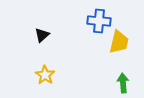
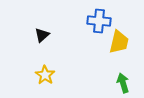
green arrow: rotated 12 degrees counterclockwise
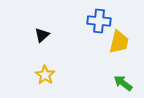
green arrow: rotated 36 degrees counterclockwise
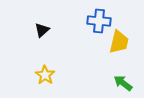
black triangle: moved 5 px up
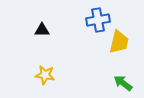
blue cross: moved 1 px left, 1 px up; rotated 15 degrees counterclockwise
black triangle: rotated 42 degrees clockwise
yellow star: rotated 24 degrees counterclockwise
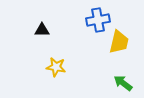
yellow star: moved 11 px right, 8 px up
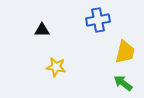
yellow trapezoid: moved 6 px right, 10 px down
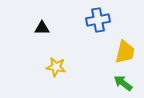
black triangle: moved 2 px up
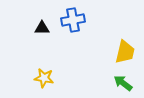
blue cross: moved 25 px left
yellow star: moved 12 px left, 11 px down
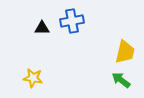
blue cross: moved 1 px left, 1 px down
yellow star: moved 11 px left
green arrow: moved 2 px left, 3 px up
